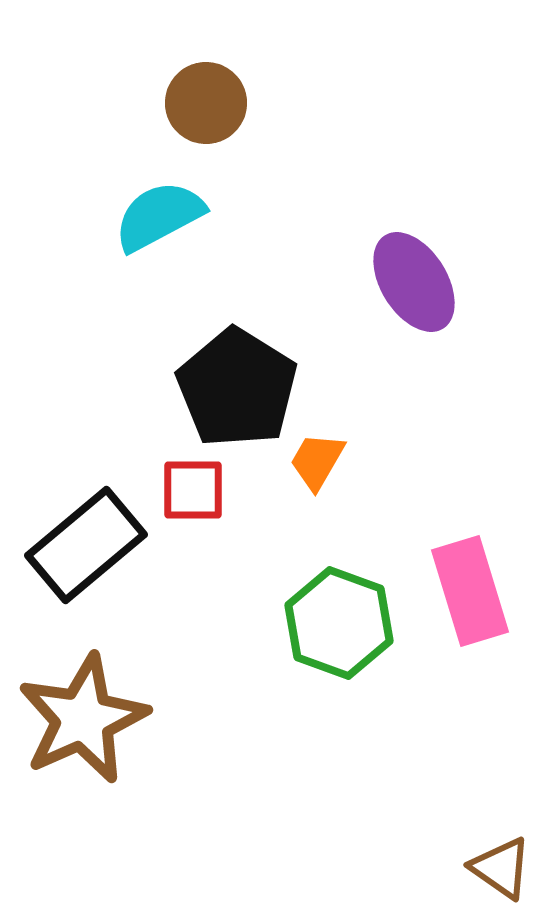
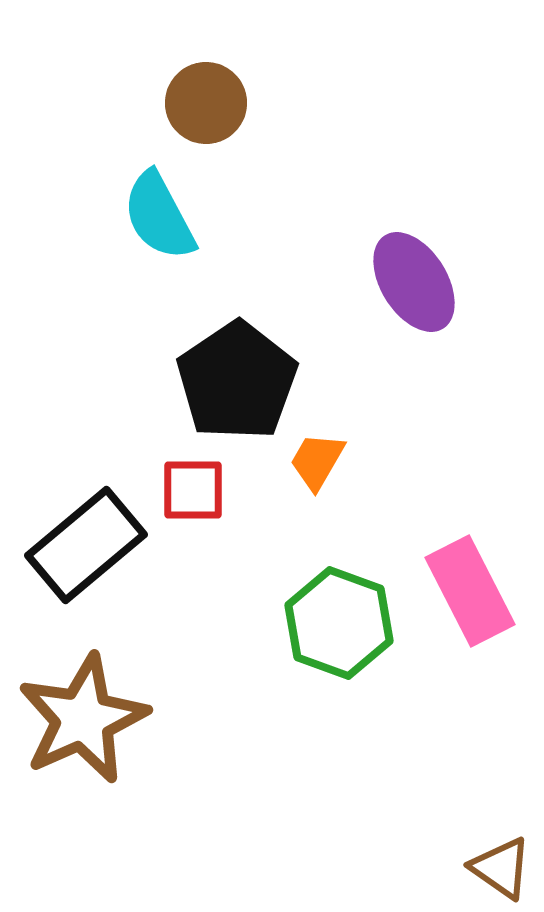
cyan semicircle: rotated 90 degrees counterclockwise
black pentagon: moved 7 px up; rotated 6 degrees clockwise
pink rectangle: rotated 10 degrees counterclockwise
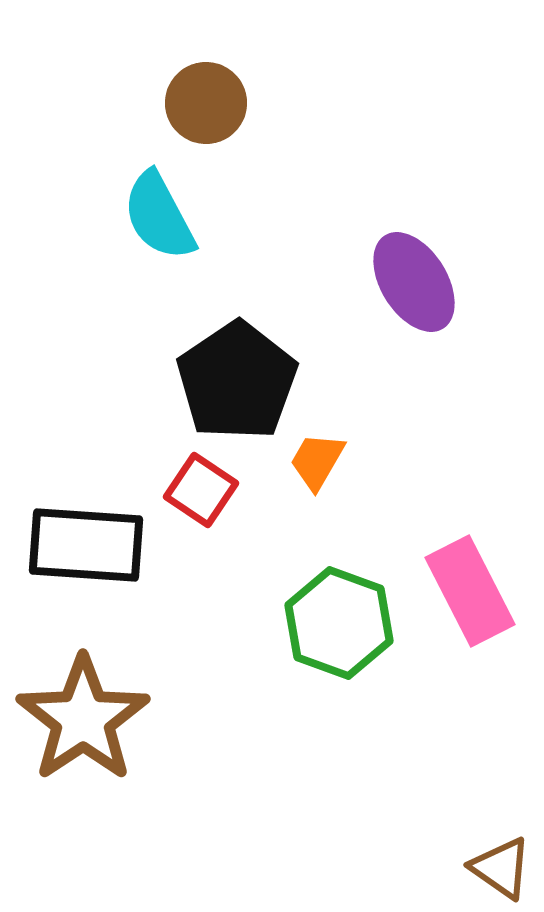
red square: moved 8 px right; rotated 34 degrees clockwise
black rectangle: rotated 44 degrees clockwise
brown star: rotated 10 degrees counterclockwise
